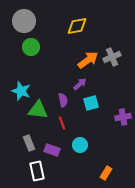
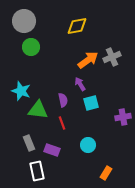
purple arrow: rotated 80 degrees counterclockwise
cyan circle: moved 8 px right
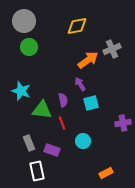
green circle: moved 2 px left
gray cross: moved 8 px up
green triangle: moved 4 px right
purple cross: moved 6 px down
cyan circle: moved 5 px left, 4 px up
orange rectangle: rotated 32 degrees clockwise
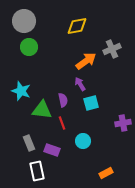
orange arrow: moved 2 px left, 1 px down
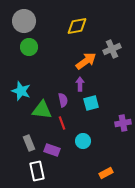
purple arrow: rotated 32 degrees clockwise
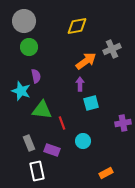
purple semicircle: moved 27 px left, 24 px up
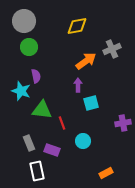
purple arrow: moved 2 px left, 1 px down
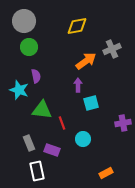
cyan star: moved 2 px left, 1 px up
cyan circle: moved 2 px up
